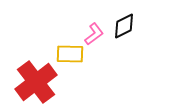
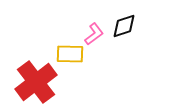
black diamond: rotated 8 degrees clockwise
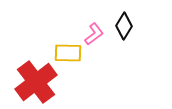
black diamond: rotated 40 degrees counterclockwise
yellow rectangle: moved 2 px left, 1 px up
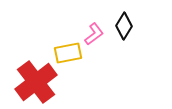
yellow rectangle: rotated 12 degrees counterclockwise
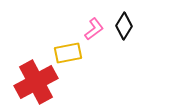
pink L-shape: moved 5 px up
red cross: rotated 9 degrees clockwise
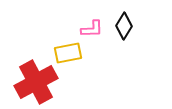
pink L-shape: moved 2 px left; rotated 35 degrees clockwise
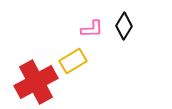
yellow rectangle: moved 5 px right, 8 px down; rotated 20 degrees counterclockwise
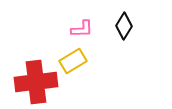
pink L-shape: moved 10 px left
red cross: rotated 21 degrees clockwise
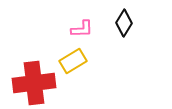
black diamond: moved 3 px up
red cross: moved 2 px left, 1 px down
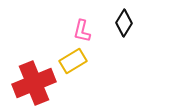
pink L-shape: moved 2 px down; rotated 105 degrees clockwise
red cross: rotated 15 degrees counterclockwise
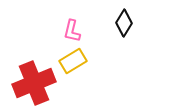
pink L-shape: moved 10 px left
